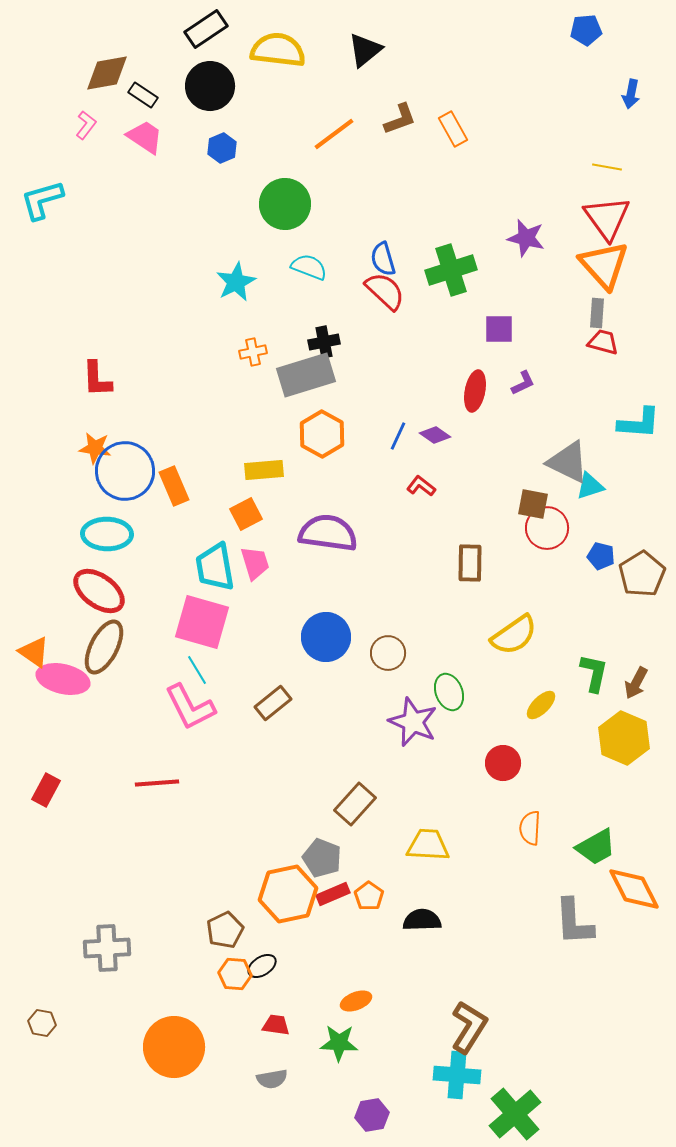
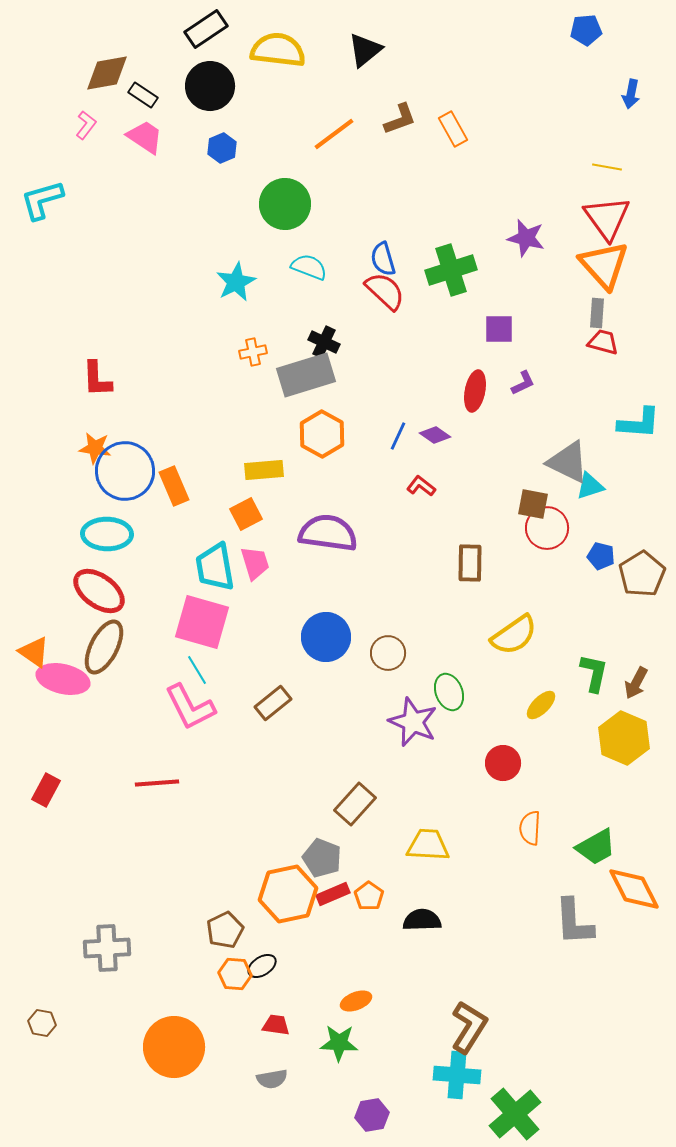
black cross at (324, 342): rotated 36 degrees clockwise
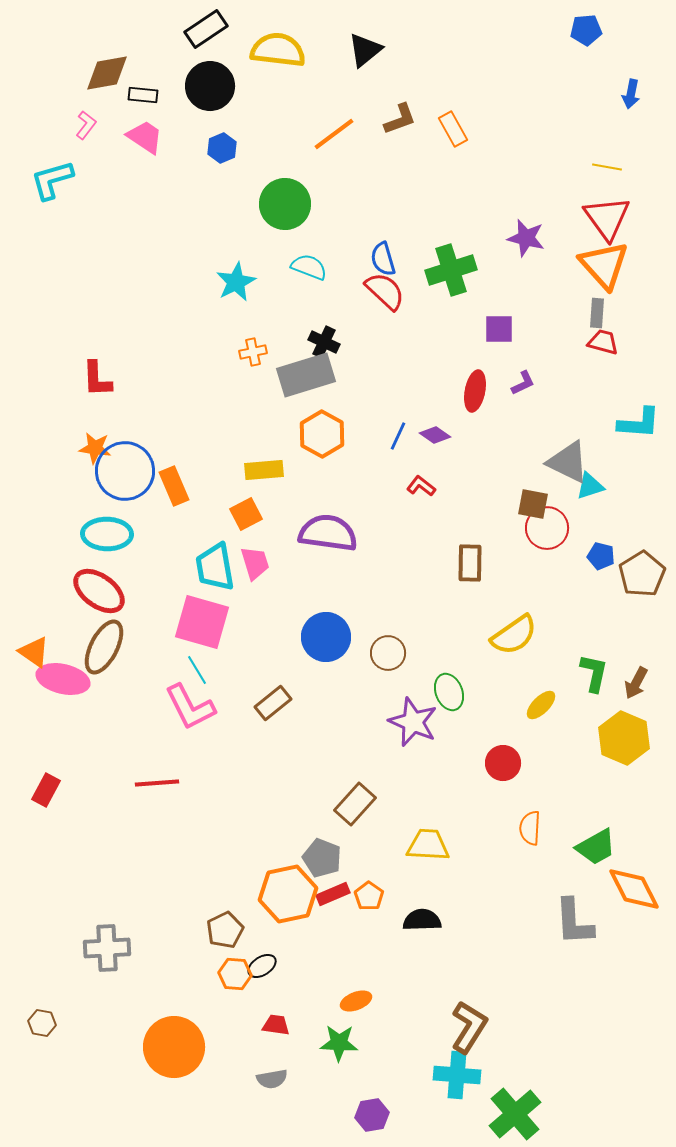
black rectangle at (143, 95): rotated 28 degrees counterclockwise
cyan L-shape at (42, 200): moved 10 px right, 20 px up
